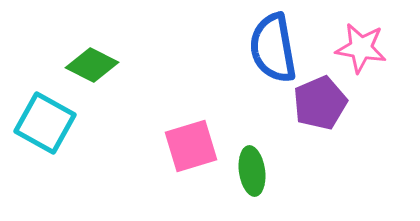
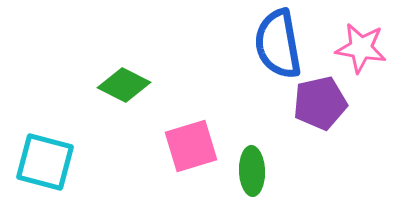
blue semicircle: moved 5 px right, 4 px up
green diamond: moved 32 px right, 20 px down
purple pentagon: rotated 10 degrees clockwise
cyan square: moved 39 px down; rotated 14 degrees counterclockwise
green ellipse: rotated 6 degrees clockwise
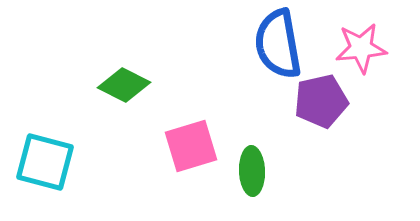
pink star: rotated 15 degrees counterclockwise
purple pentagon: moved 1 px right, 2 px up
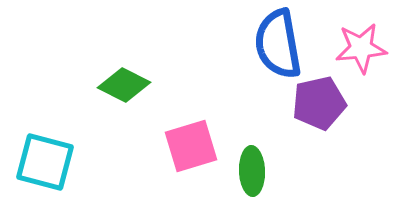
purple pentagon: moved 2 px left, 2 px down
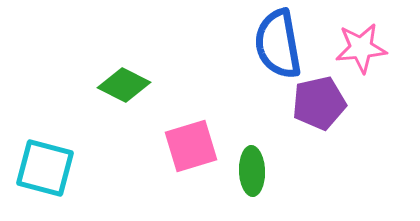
cyan square: moved 6 px down
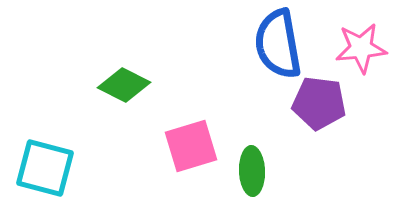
purple pentagon: rotated 20 degrees clockwise
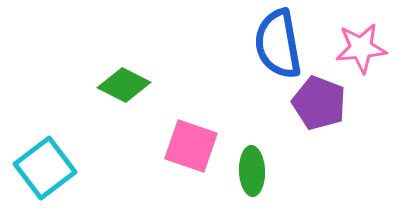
purple pentagon: rotated 14 degrees clockwise
pink square: rotated 36 degrees clockwise
cyan square: rotated 38 degrees clockwise
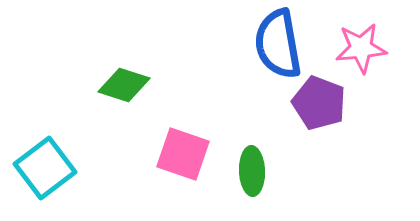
green diamond: rotated 9 degrees counterclockwise
pink square: moved 8 px left, 8 px down
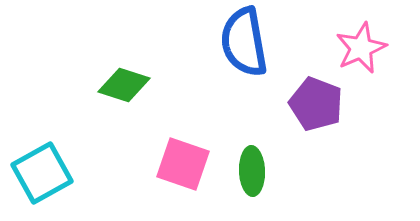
blue semicircle: moved 34 px left, 2 px up
pink star: rotated 18 degrees counterclockwise
purple pentagon: moved 3 px left, 1 px down
pink square: moved 10 px down
cyan square: moved 3 px left, 5 px down; rotated 8 degrees clockwise
